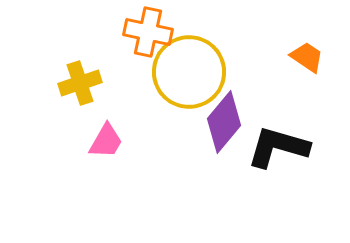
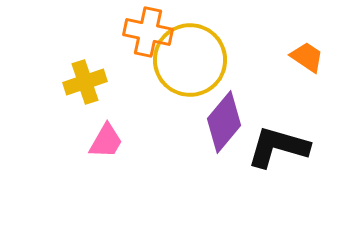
yellow circle: moved 1 px right, 12 px up
yellow cross: moved 5 px right, 1 px up
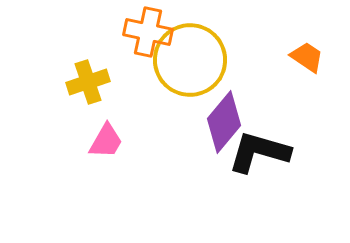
yellow cross: moved 3 px right
black L-shape: moved 19 px left, 5 px down
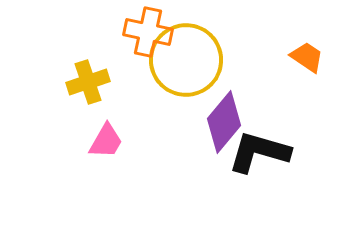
yellow circle: moved 4 px left
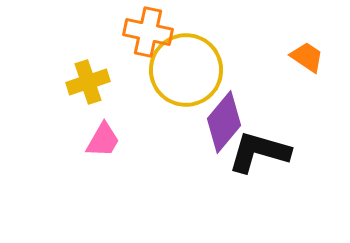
yellow circle: moved 10 px down
pink trapezoid: moved 3 px left, 1 px up
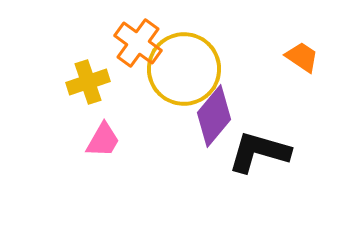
orange cross: moved 10 px left, 11 px down; rotated 24 degrees clockwise
orange trapezoid: moved 5 px left
yellow circle: moved 2 px left, 1 px up
purple diamond: moved 10 px left, 6 px up
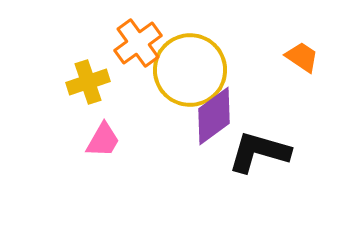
orange cross: rotated 18 degrees clockwise
yellow circle: moved 6 px right, 1 px down
purple diamond: rotated 14 degrees clockwise
